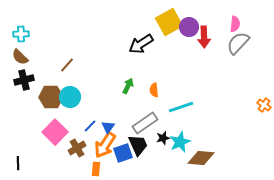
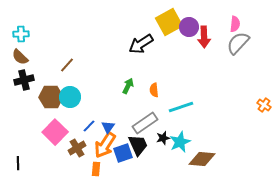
blue line: moved 1 px left
brown diamond: moved 1 px right, 1 px down
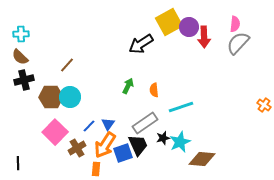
blue triangle: moved 3 px up
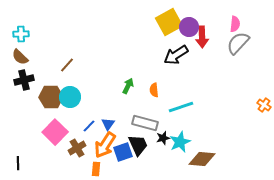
red arrow: moved 2 px left
black arrow: moved 35 px right, 11 px down
gray rectangle: rotated 50 degrees clockwise
blue square: moved 1 px up
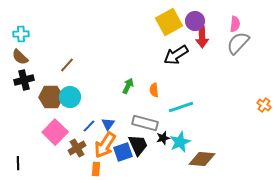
purple circle: moved 6 px right, 6 px up
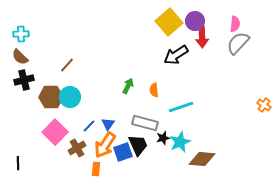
yellow square: rotated 12 degrees counterclockwise
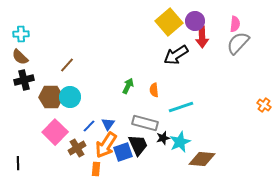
orange arrow: moved 1 px right
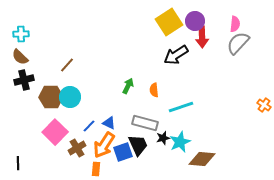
yellow square: rotated 8 degrees clockwise
blue triangle: moved 1 px right, 1 px up; rotated 40 degrees counterclockwise
orange arrow: moved 2 px left
